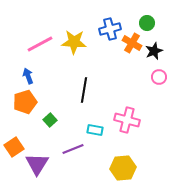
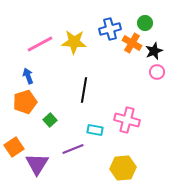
green circle: moved 2 px left
pink circle: moved 2 px left, 5 px up
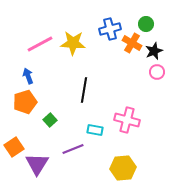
green circle: moved 1 px right, 1 px down
yellow star: moved 1 px left, 1 px down
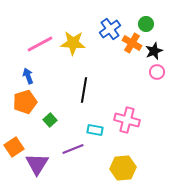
blue cross: rotated 20 degrees counterclockwise
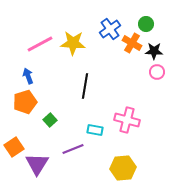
black star: rotated 24 degrees clockwise
black line: moved 1 px right, 4 px up
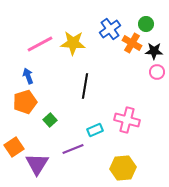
cyan rectangle: rotated 35 degrees counterclockwise
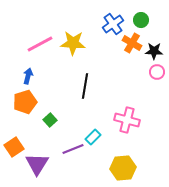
green circle: moved 5 px left, 4 px up
blue cross: moved 3 px right, 5 px up
blue arrow: rotated 35 degrees clockwise
cyan rectangle: moved 2 px left, 7 px down; rotated 21 degrees counterclockwise
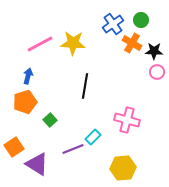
purple triangle: rotated 30 degrees counterclockwise
